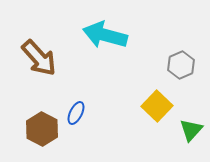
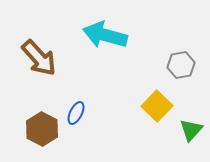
gray hexagon: rotated 12 degrees clockwise
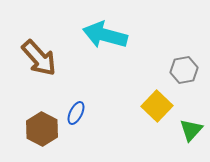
gray hexagon: moved 3 px right, 5 px down
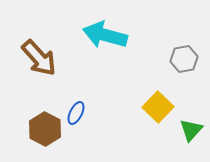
gray hexagon: moved 11 px up
yellow square: moved 1 px right, 1 px down
brown hexagon: moved 3 px right
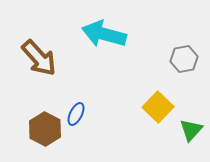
cyan arrow: moved 1 px left, 1 px up
blue ellipse: moved 1 px down
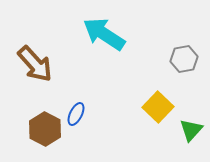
cyan arrow: rotated 18 degrees clockwise
brown arrow: moved 4 px left, 6 px down
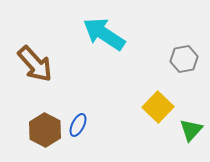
blue ellipse: moved 2 px right, 11 px down
brown hexagon: moved 1 px down
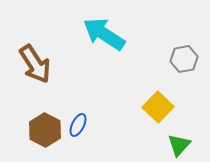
brown arrow: rotated 9 degrees clockwise
green triangle: moved 12 px left, 15 px down
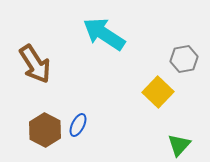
yellow square: moved 15 px up
